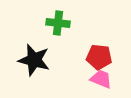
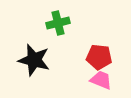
green cross: rotated 20 degrees counterclockwise
pink trapezoid: moved 1 px down
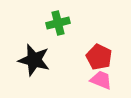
red pentagon: rotated 20 degrees clockwise
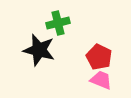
black star: moved 5 px right, 10 px up
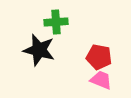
green cross: moved 2 px left, 1 px up; rotated 10 degrees clockwise
red pentagon: rotated 15 degrees counterclockwise
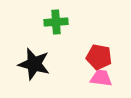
black star: moved 5 px left, 14 px down
pink trapezoid: moved 2 px up; rotated 15 degrees counterclockwise
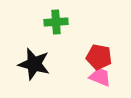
pink trapezoid: moved 1 px left, 1 px up; rotated 15 degrees clockwise
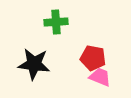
red pentagon: moved 6 px left, 1 px down
black star: rotated 8 degrees counterclockwise
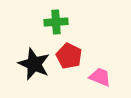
red pentagon: moved 24 px left, 2 px up; rotated 15 degrees clockwise
black star: rotated 16 degrees clockwise
